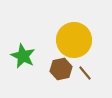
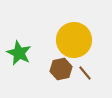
green star: moved 4 px left, 3 px up
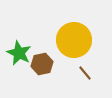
brown hexagon: moved 19 px left, 5 px up
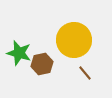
green star: rotated 10 degrees counterclockwise
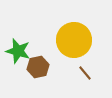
green star: moved 1 px left, 2 px up
brown hexagon: moved 4 px left, 3 px down
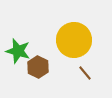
brown hexagon: rotated 20 degrees counterclockwise
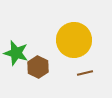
green star: moved 2 px left, 2 px down
brown line: rotated 63 degrees counterclockwise
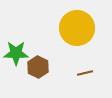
yellow circle: moved 3 px right, 12 px up
green star: rotated 15 degrees counterclockwise
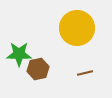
green star: moved 3 px right, 1 px down
brown hexagon: moved 2 px down; rotated 20 degrees clockwise
